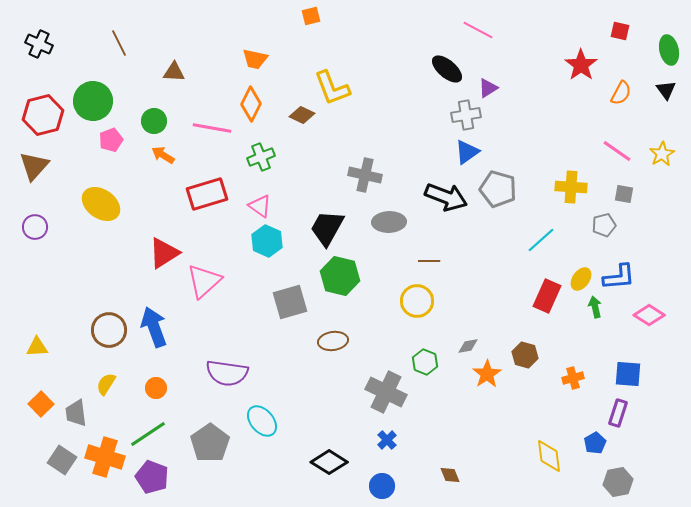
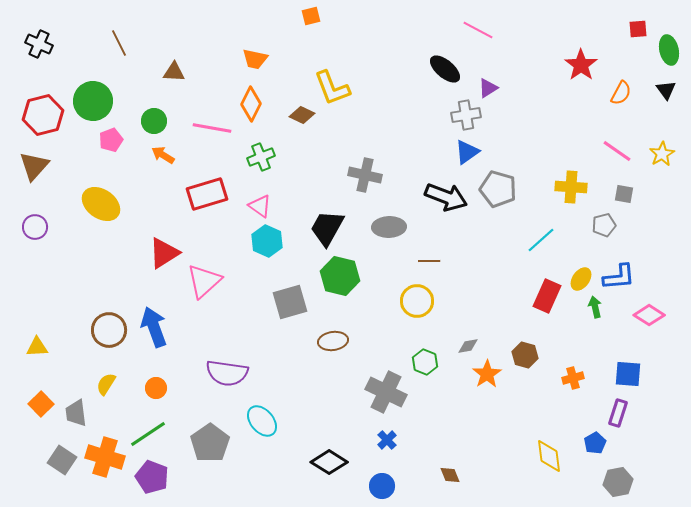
red square at (620, 31): moved 18 px right, 2 px up; rotated 18 degrees counterclockwise
black ellipse at (447, 69): moved 2 px left
gray ellipse at (389, 222): moved 5 px down
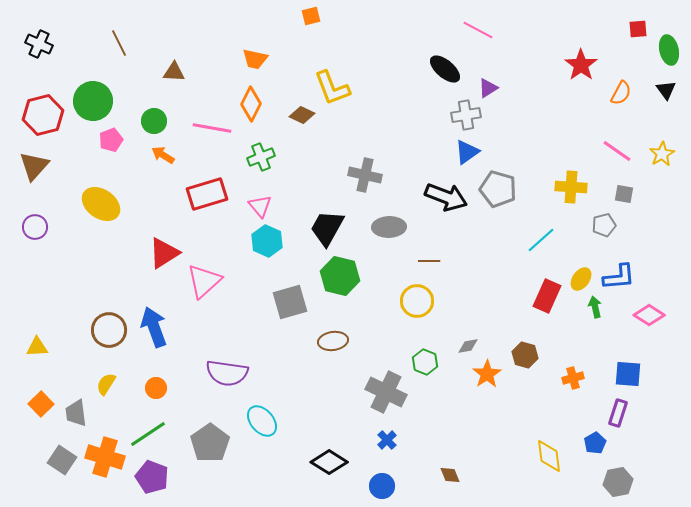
pink triangle at (260, 206): rotated 15 degrees clockwise
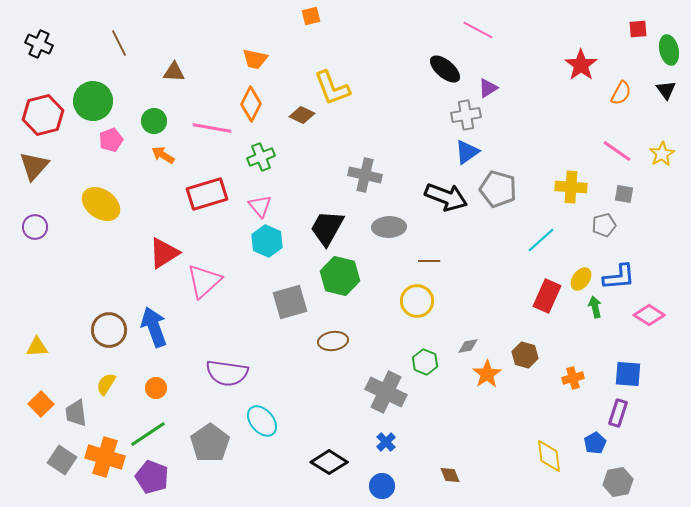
blue cross at (387, 440): moved 1 px left, 2 px down
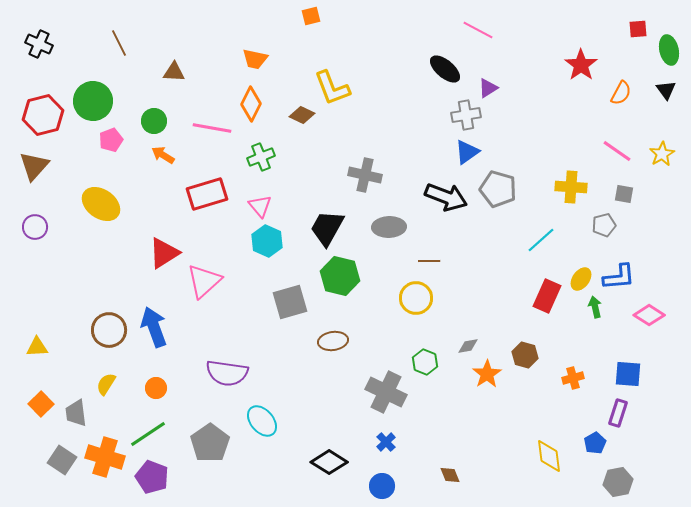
yellow circle at (417, 301): moved 1 px left, 3 px up
